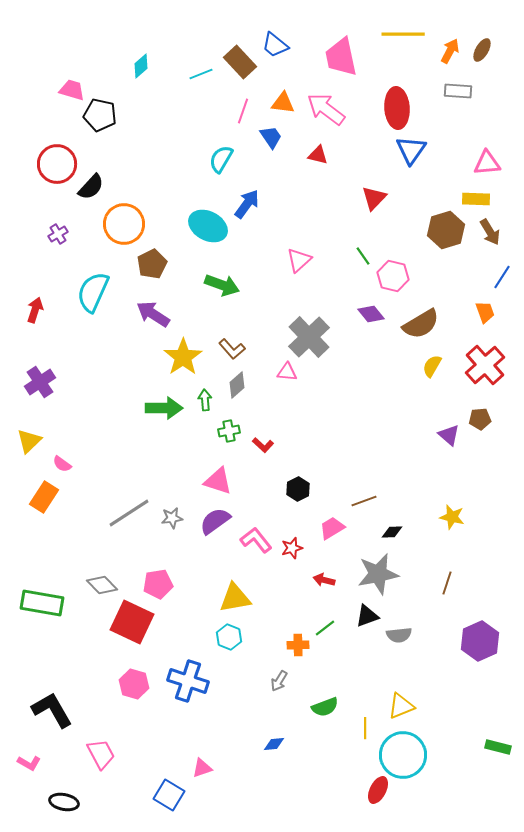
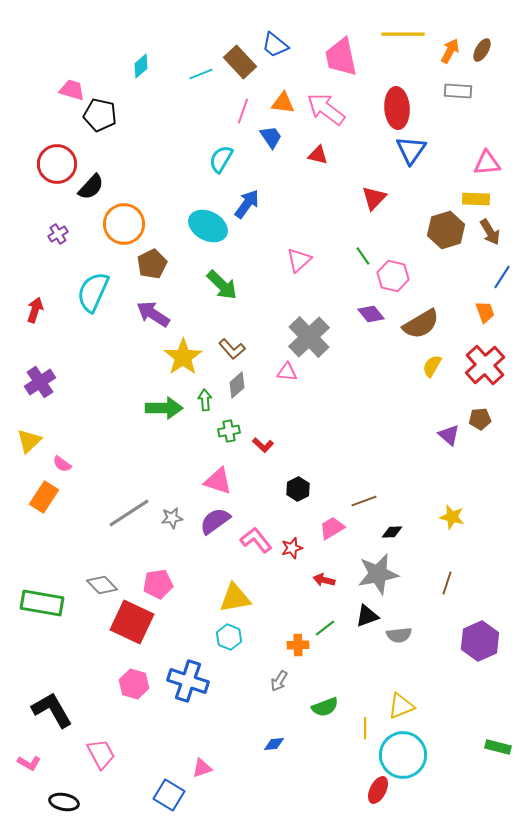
green arrow at (222, 285): rotated 24 degrees clockwise
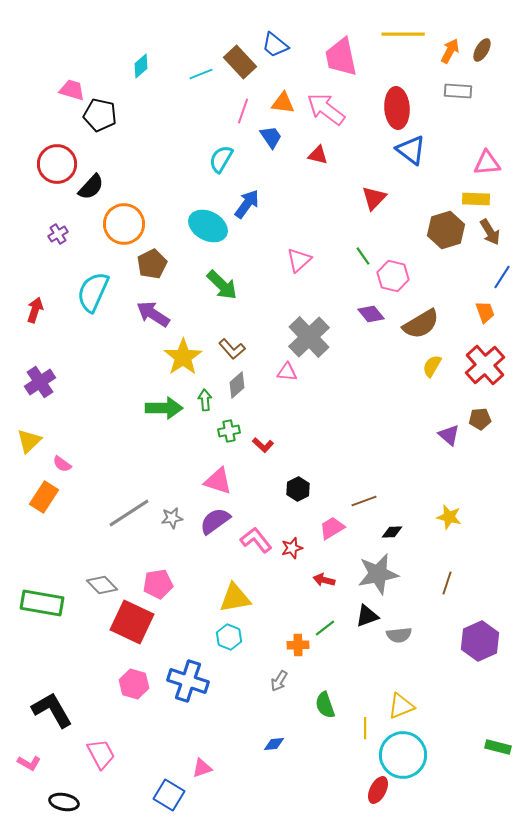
blue triangle at (411, 150): rotated 28 degrees counterclockwise
yellow star at (452, 517): moved 3 px left
green semicircle at (325, 707): moved 2 px up; rotated 92 degrees clockwise
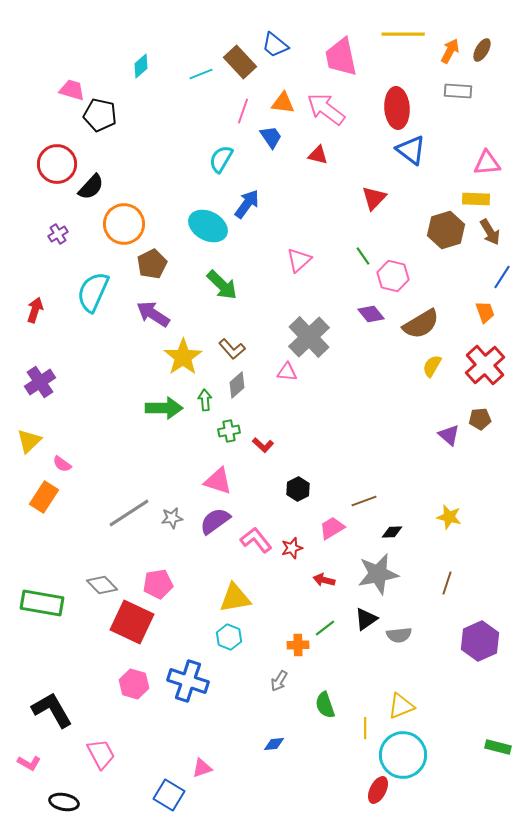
black triangle at (367, 616): moved 1 px left, 3 px down; rotated 15 degrees counterclockwise
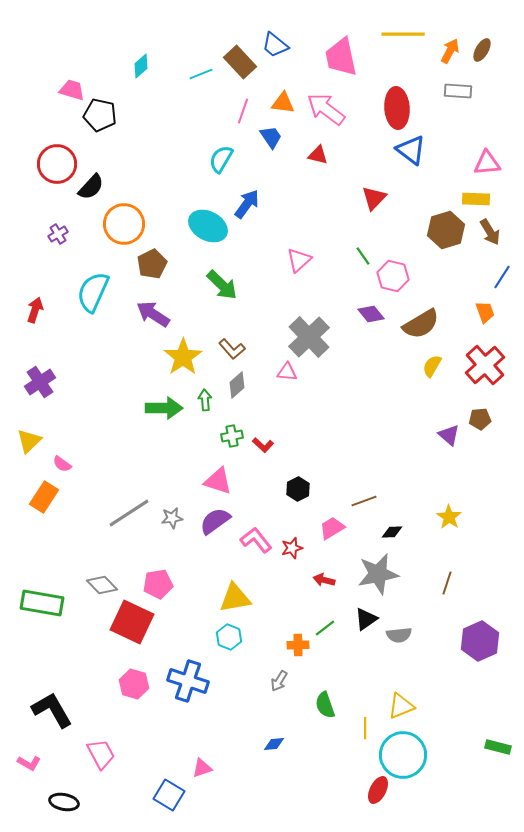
green cross at (229, 431): moved 3 px right, 5 px down
yellow star at (449, 517): rotated 20 degrees clockwise
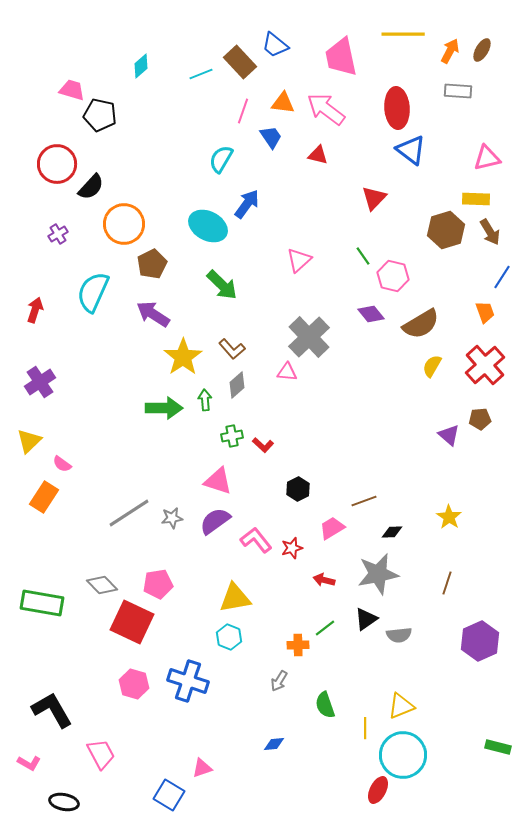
pink triangle at (487, 163): moved 5 px up; rotated 8 degrees counterclockwise
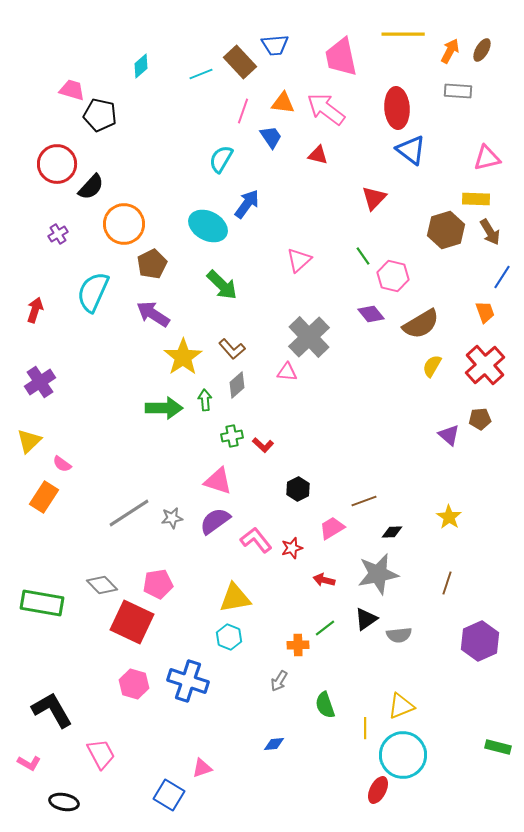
blue trapezoid at (275, 45): rotated 44 degrees counterclockwise
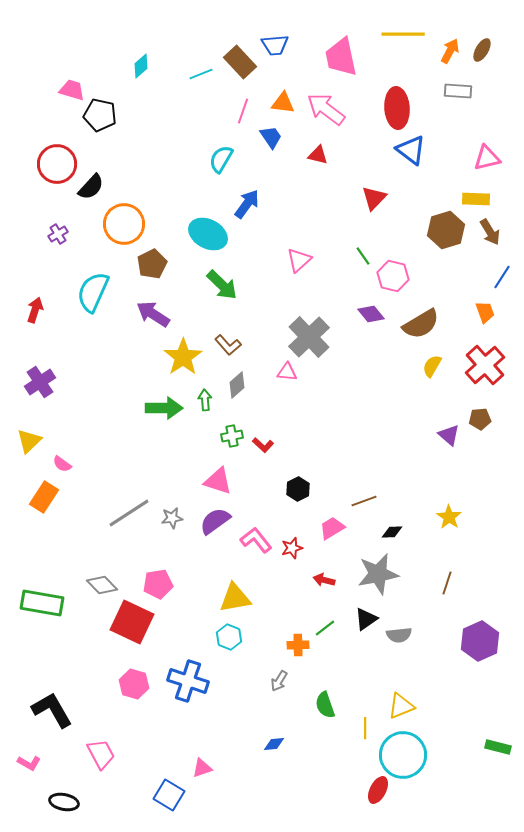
cyan ellipse at (208, 226): moved 8 px down
brown L-shape at (232, 349): moved 4 px left, 4 px up
